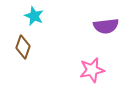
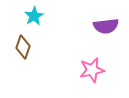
cyan star: rotated 18 degrees clockwise
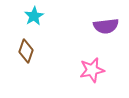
brown diamond: moved 3 px right, 4 px down
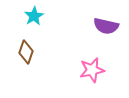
purple semicircle: rotated 20 degrees clockwise
brown diamond: moved 1 px down
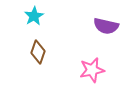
brown diamond: moved 12 px right
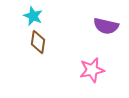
cyan star: moved 1 px left; rotated 18 degrees counterclockwise
brown diamond: moved 10 px up; rotated 10 degrees counterclockwise
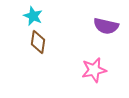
pink star: moved 2 px right
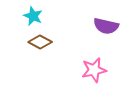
brown diamond: moved 2 px right; rotated 70 degrees counterclockwise
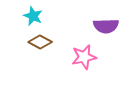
purple semicircle: rotated 15 degrees counterclockwise
pink star: moved 10 px left, 13 px up
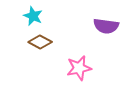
purple semicircle: rotated 10 degrees clockwise
pink star: moved 5 px left, 11 px down
